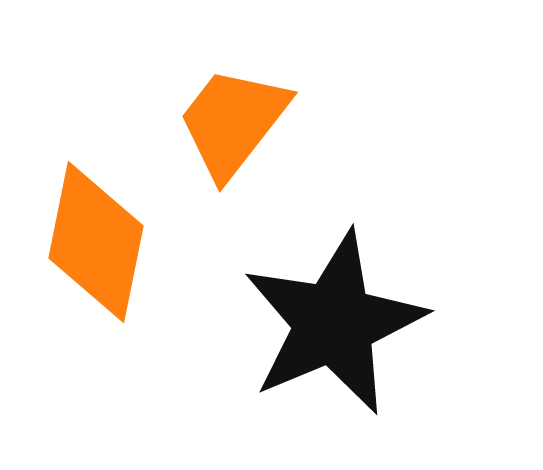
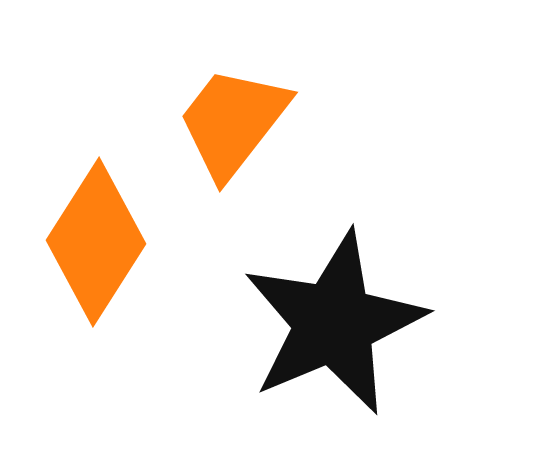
orange diamond: rotated 21 degrees clockwise
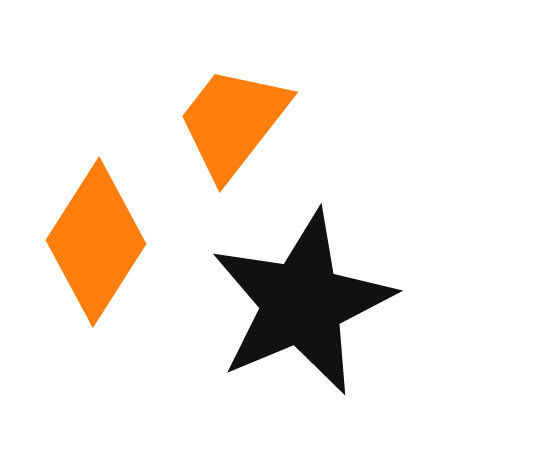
black star: moved 32 px left, 20 px up
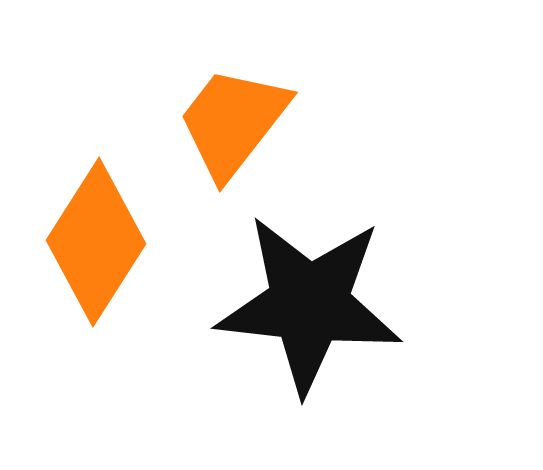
black star: moved 7 px right, 1 px down; rotated 29 degrees clockwise
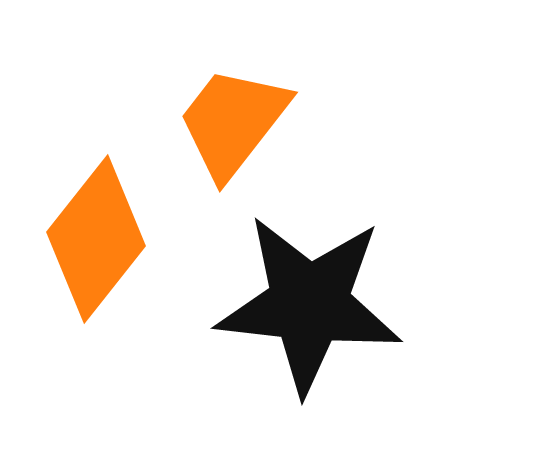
orange diamond: moved 3 px up; rotated 6 degrees clockwise
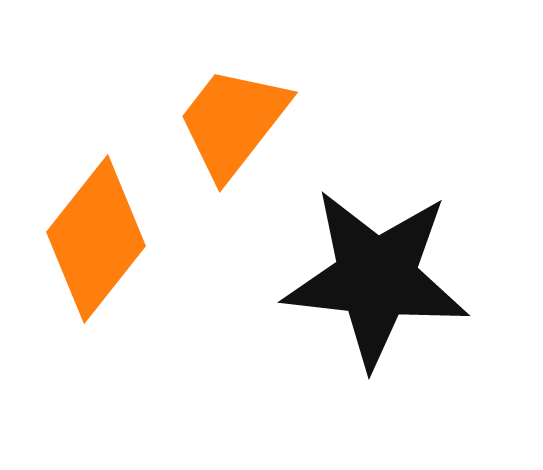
black star: moved 67 px right, 26 px up
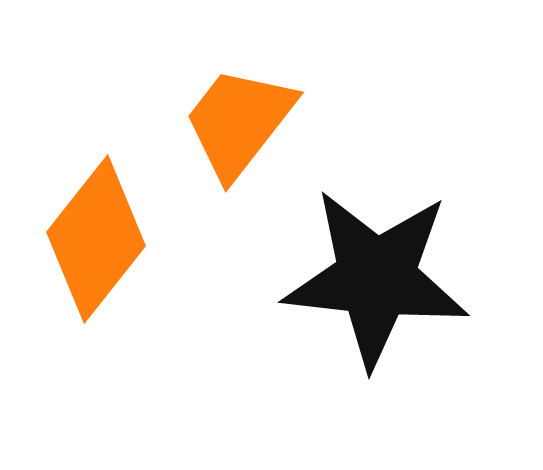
orange trapezoid: moved 6 px right
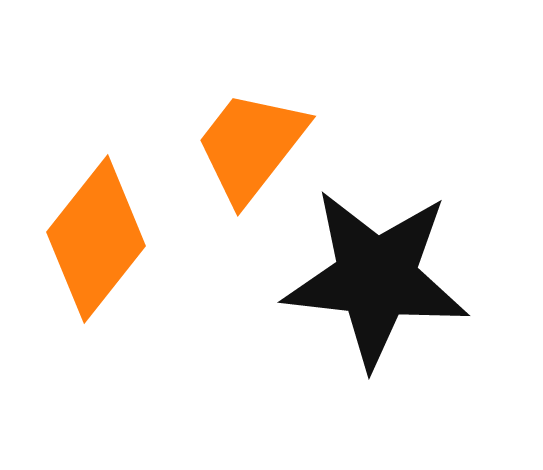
orange trapezoid: moved 12 px right, 24 px down
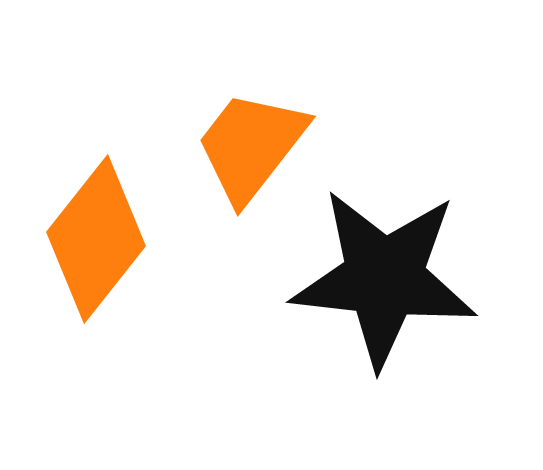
black star: moved 8 px right
